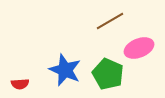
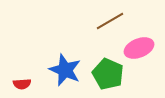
red semicircle: moved 2 px right
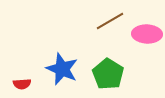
pink ellipse: moved 8 px right, 14 px up; rotated 24 degrees clockwise
blue star: moved 3 px left, 1 px up
green pentagon: rotated 8 degrees clockwise
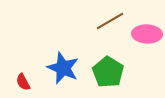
blue star: moved 1 px right, 1 px up
green pentagon: moved 2 px up
red semicircle: moved 1 px right, 2 px up; rotated 66 degrees clockwise
